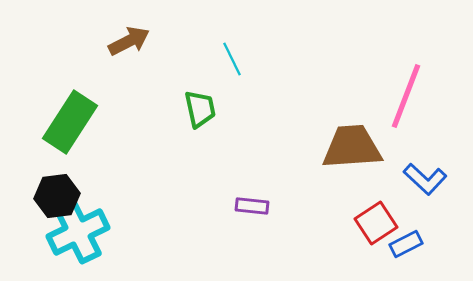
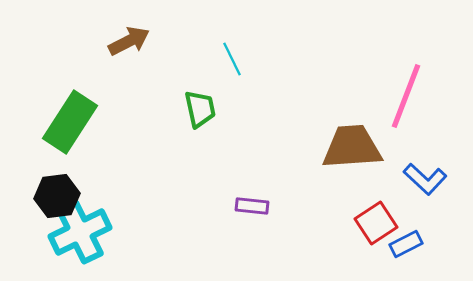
cyan cross: moved 2 px right
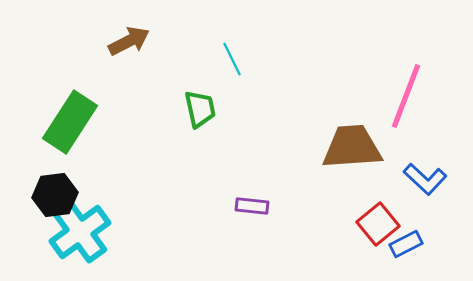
black hexagon: moved 2 px left, 1 px up
red square: moved 2 px right, 1 px down; rotated 6 degrees counterclockwise
cyan cross: rotated 10 degrees counterclockwise
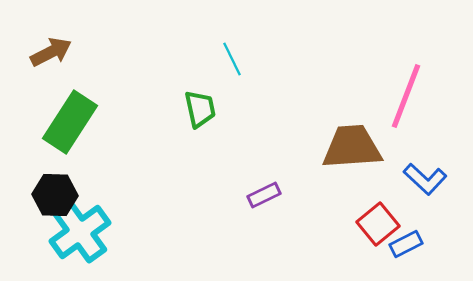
brown arrow: moved 78 px left, 11 px down
black hexagon: rotated 9 degrees clockwise
purple rectangle: moved 12 px right, 11 px up; rotated 32 degrees counterclockwise
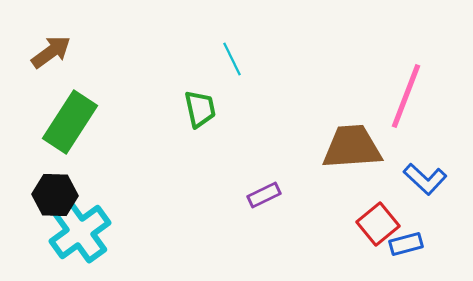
brown arrow: rotated 9 degrees counterclockwise
blue rectangle: rotated 12 degrees clockwise
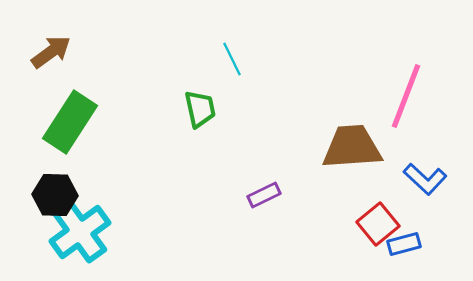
blue rectangle: moved 2 px left
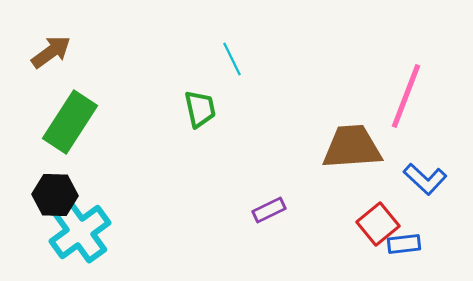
purple rectangle: moved 5 px right, 15 px down
blue rectangle: rotated 8 degrees clockwise
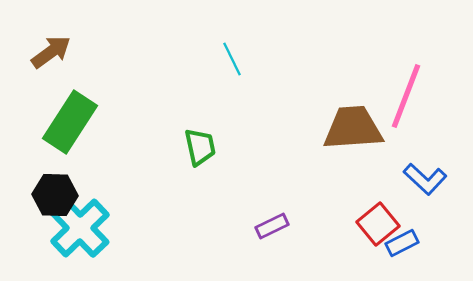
green trapezoid: moved 38 px down
brown trapezoid: moved 1 px right, 19 px up
purple rectangle: moved 3 px right, 16 px down
cyan cross: moved 4 px up; rotated 8 degrees counterclockwise
blue rectangle: moved 2 px left, 1 px up; rotated 20 degrees counterclockwise
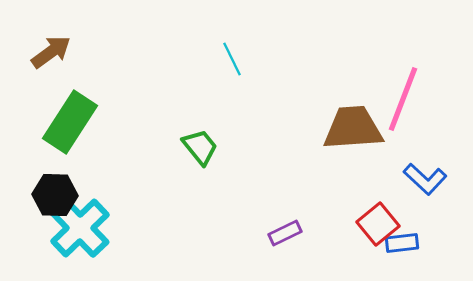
pink line: moved 3 px left, 3 px down
green trapezoid: rotated 27 degrees counterclockwise
purple rectangle: moved 13 px right, 7 px down
blue rectangle: rotated 20 degrees clockwise
